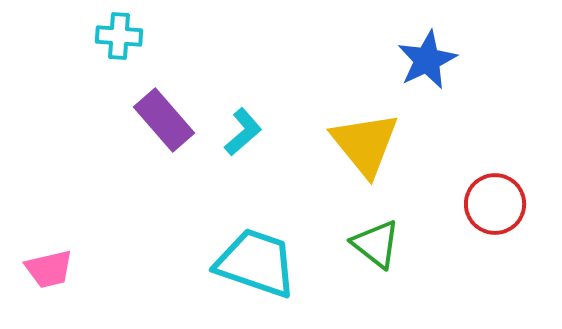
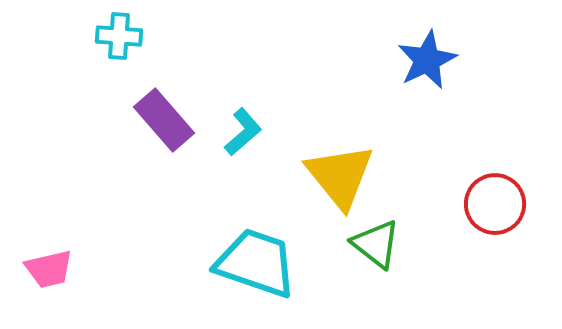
yellow triangle: moved 25 px left, 32 px down
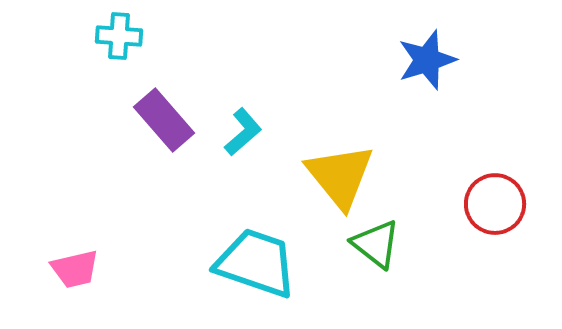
blue star: rotated 8 degrees clockwise
pink trapezoid: moved 26 px right
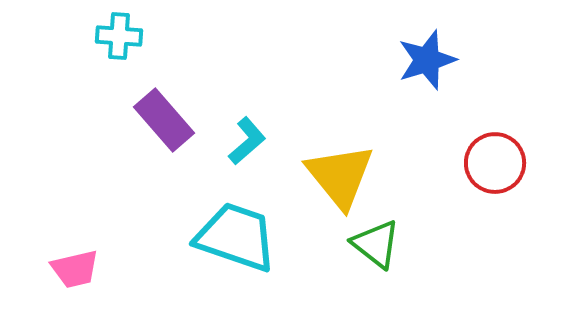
cyan L-shape: moved 4 px right, 9 px down
red circle: moved 41 px up
cyan trapezoid: moved 20 px left, 26 px up
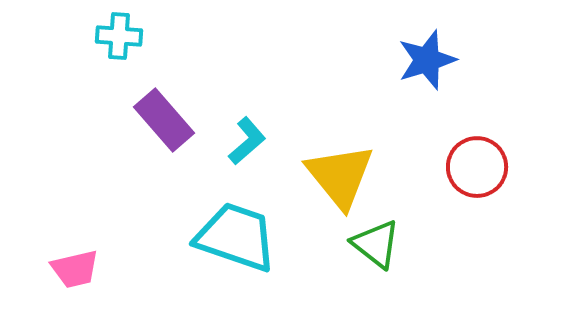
red circle: moved 18 px left, 4 px down
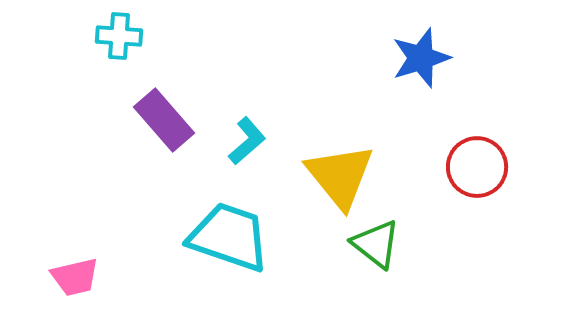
blue star: moved 6 px left, 2 px up
cyan trapezoid: moved 7 px left
pink trapezoid: moved 8 px down
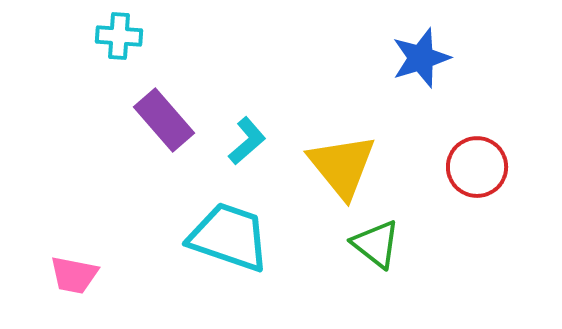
yellow triangle: moved 2 px right, 10 px up
pink trapezoid: moved 1 px left, 2 px up; rotated 24 degrees clockwise
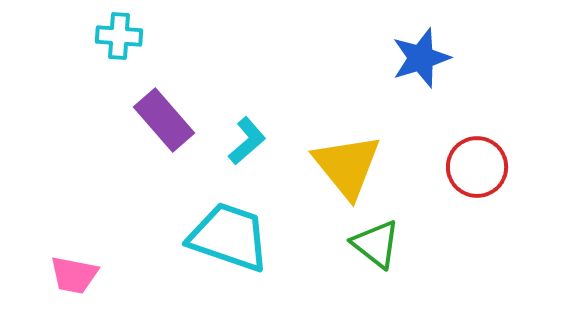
yellow triangle: moved 5 px right
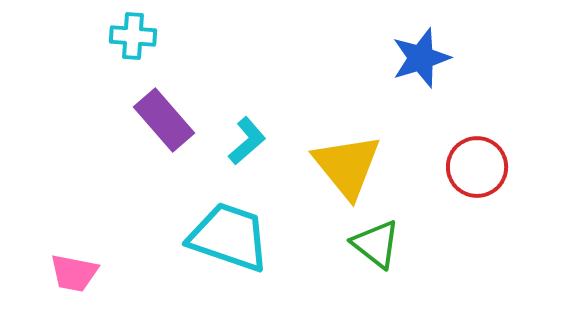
cyan cross: moved 14 px right
pink trapezoid: moved 2 px up
